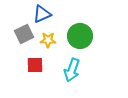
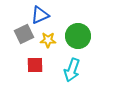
blue triangle: moved 2 px left, 1 px down
green circle: moved 2 px left
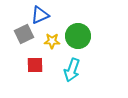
yellow star: moved 4 px right, 1 px down
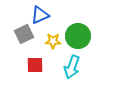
yellow star: moved 1 px right
cyan arrow: moved 3 px up
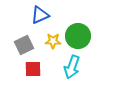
gray square: moved 11 px down
red square: moved 2 px left, 4 px down
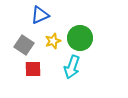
green circle: moved 2 px right, 2 px down
yellow star: rotated 21 degrees counterclockwise
gray square: rotated 30 degrees counterclockwise
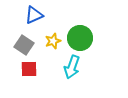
blue triangle: moved 6 px left
red square: moved 4 px left
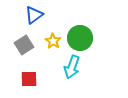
blue triangle: rotated 12 degrees counterclockwise
yellow star: rotated 21 degrees counterclockwise
gray square: rotated 24 degrees clockwise
red square: moved 10 px down
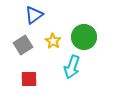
green circle: moved 4 px right, 1 px up
gray square: moved 1 px left
